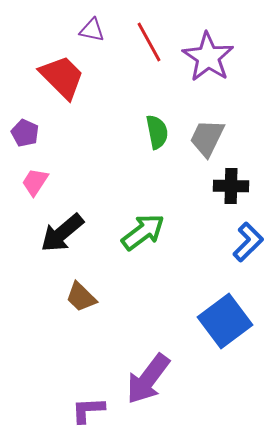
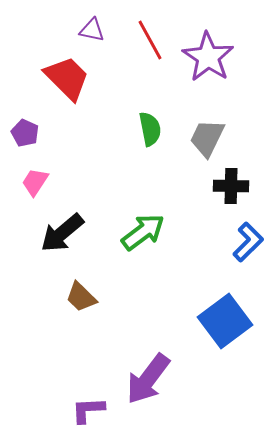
red line: moved 1 px right, 2 px up
red trapezoid: moved 5 px right, 1 px down
green semicircle: moved 7 px left, 3 px up
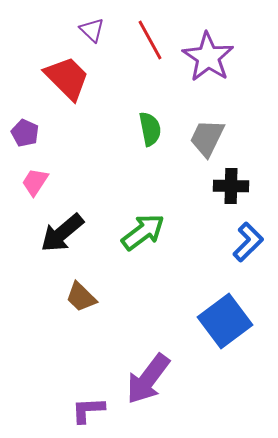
purple triangle: rotated 32 degrees clockwise
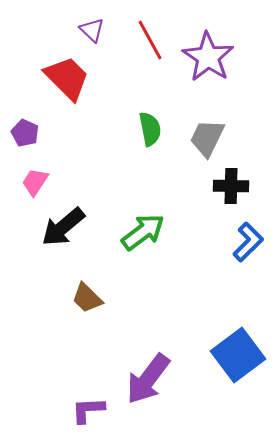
black arrow: moved 1 px right, 6 px up
brown trapezoid: moved 6 px right, 1 px down
blue square: moved 13 px right, 34 px down
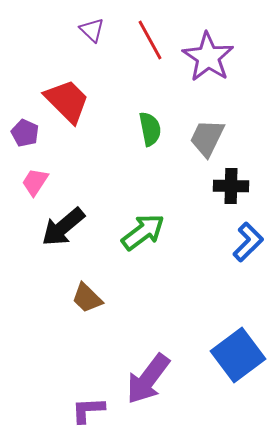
red trapezoid: moved 23 px down
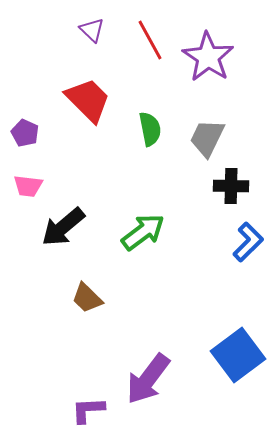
red trapezoid: moved 21 px right, 1 px up
pink trapezoid: moved 7 px left, 4 px down; rotated 116 degrees counterclockwise
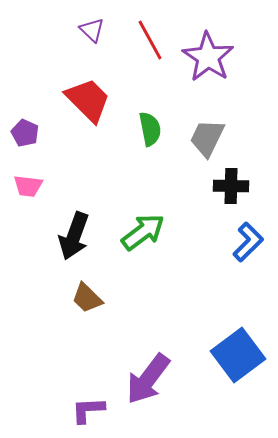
black arrow: moved 11 px right, 9 px down; rotated 30 degrees counterclockwise
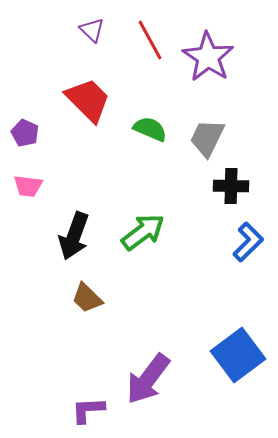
green semicircle: rotated 56 degrees counterclockwise
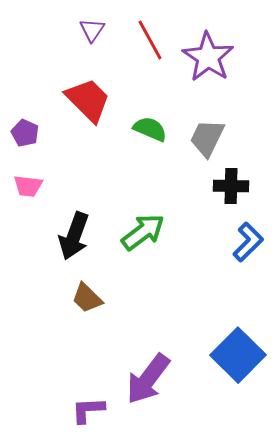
purple triangle: rotated 20 degrees clockwise
blue square: rotated 8 degrees counterclockwise
